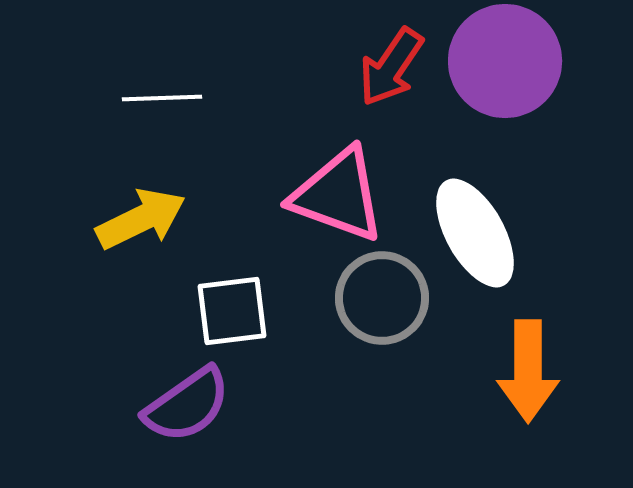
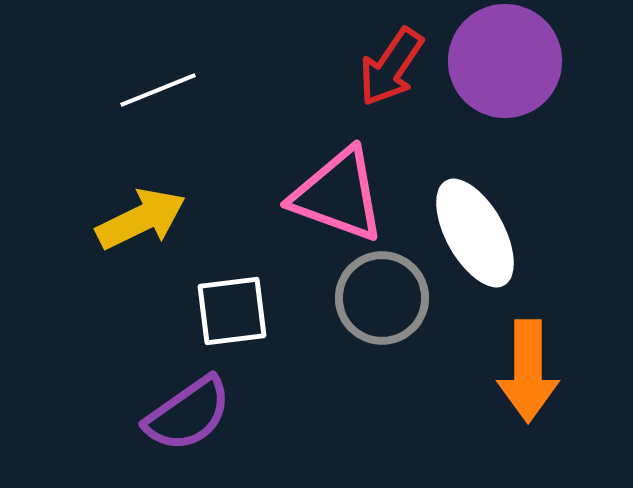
white line: moved 4 px left, 8 px up; rotated 20 degrees counterclockwise
purple semicircle: moved 1 px right, 9 px down
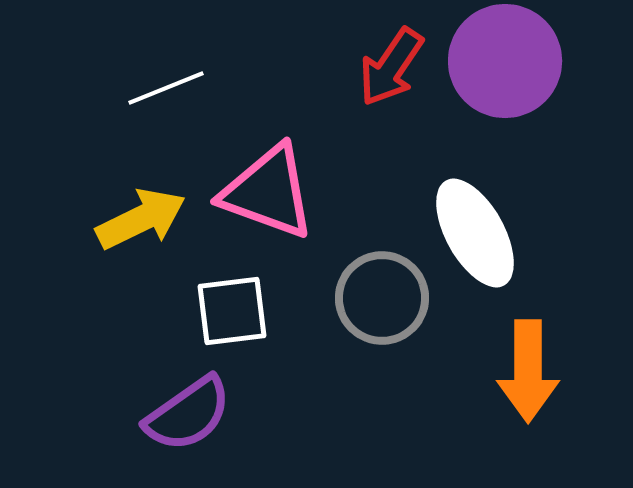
white line: moved 8 px right, 2 px up
pink triangle: moved 70 px left, 3 px up
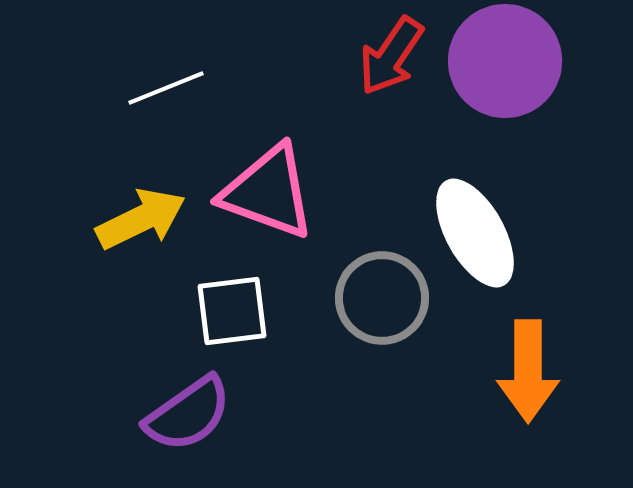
red arrow: moved 11 px up
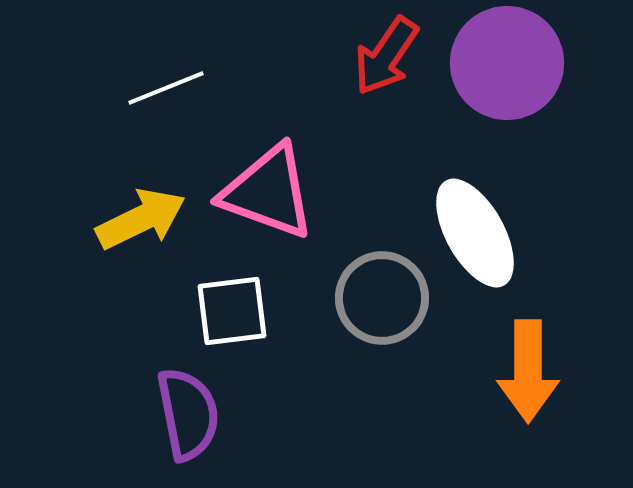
red arrow: moved 5 px left
purple circle: moved 2 px right, 2 px down
purple semicircle: rotated 66 degrees counterclockwise
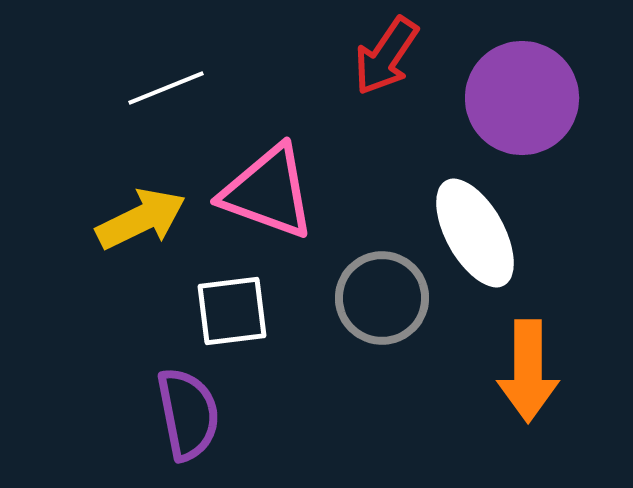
purple circle: moved 15 px right, 35 px down
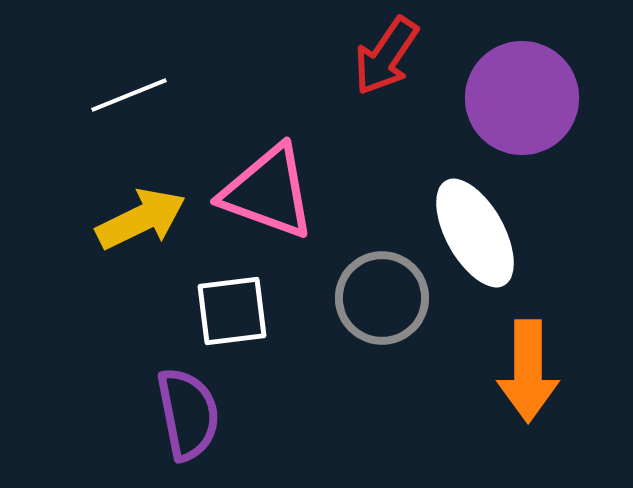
white line: moved 37 px left, 7 px down
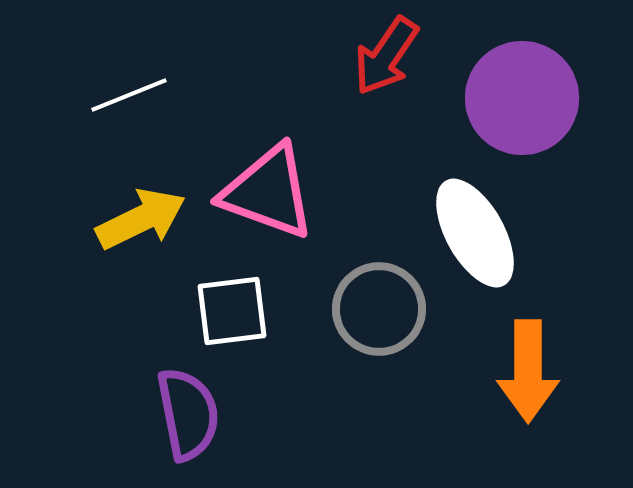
gray circle: moved 3 px left, 11 px down
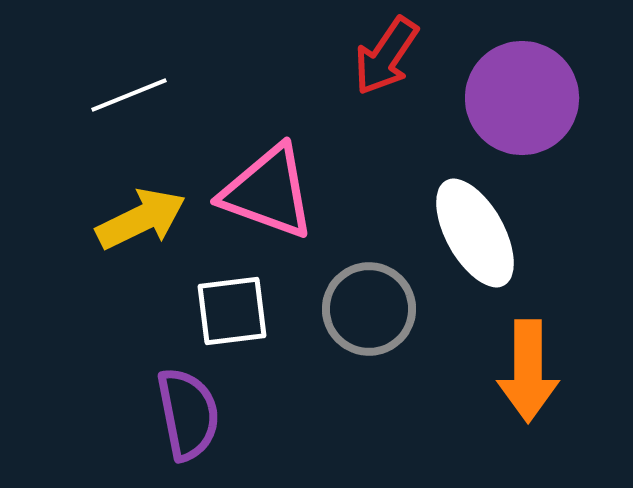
gray circle: moved 10 px left
